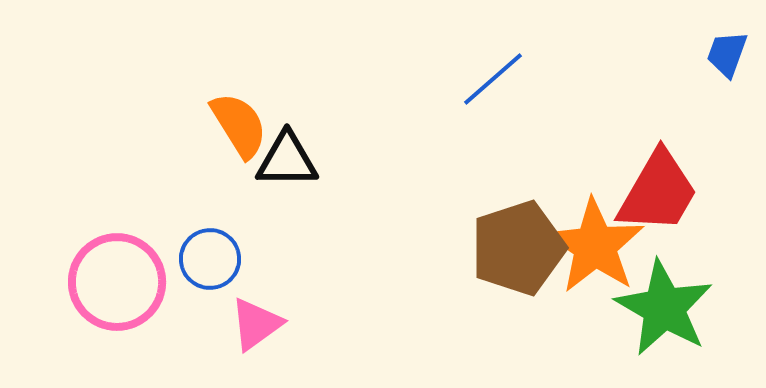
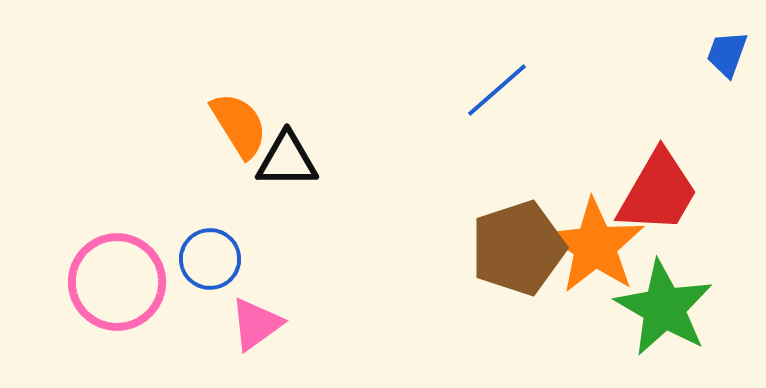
blue line: moved 4 px right, 11 px down
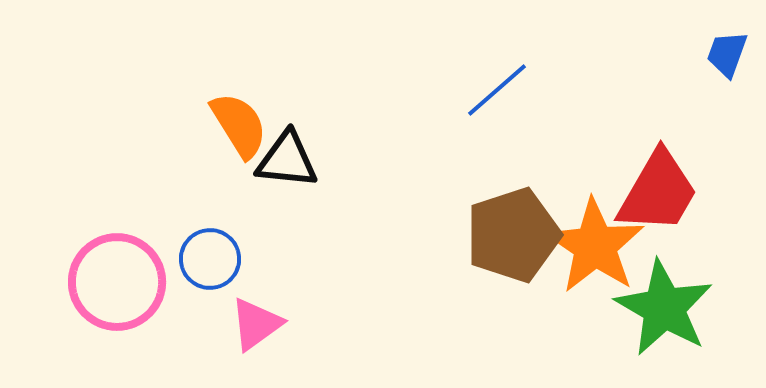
black triangle: rotated 6 degrees clockwise
brown pentagon: moved 5 px left, 13 px up
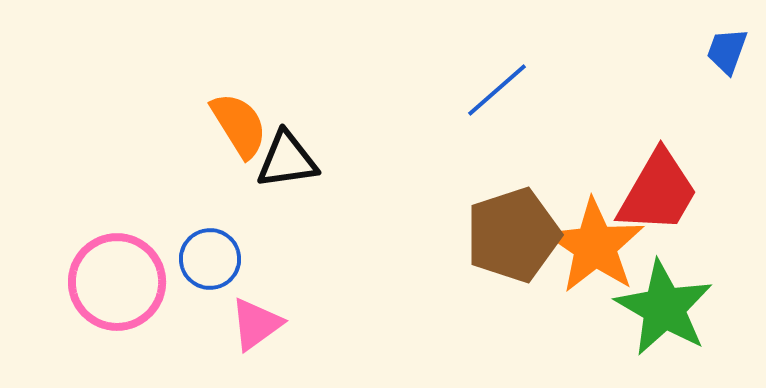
blue trapezoid: moved 3 px up
black triangle: rotated 14 degrees counterclockwise
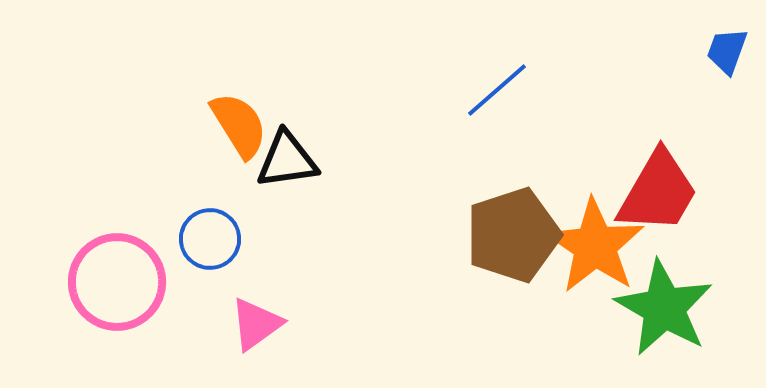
blue circle: moved 20 px up
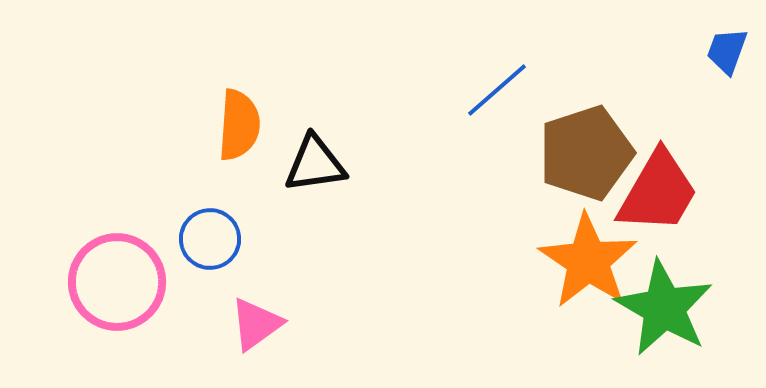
orange semicircle: rotated 36 degrees clockwise
black triangle: moved 28 px right, 4 px down
brown pentagon: moved 73 px right, 82 px up
orange star: moved 7 px left, 15 px down
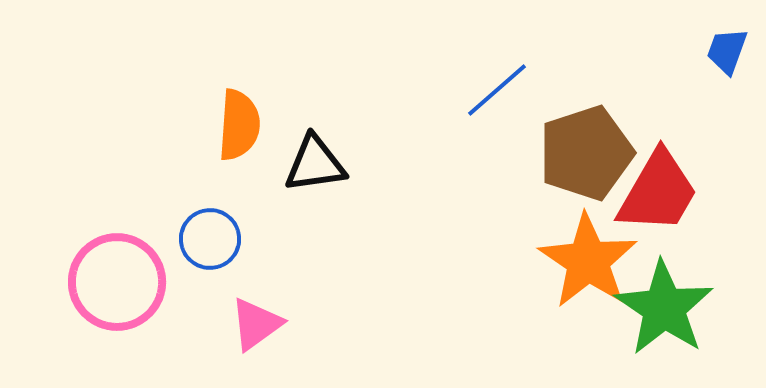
green star: rotated 4 degrees clockwise
